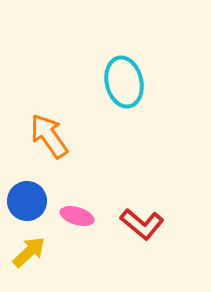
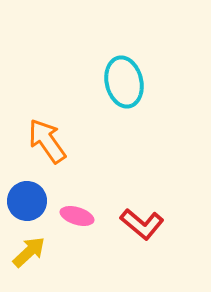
orange arrow: moved 2 px left, 5 px down
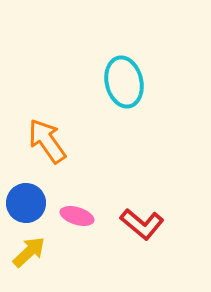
blue circle: moved 1 px left, 2 px down
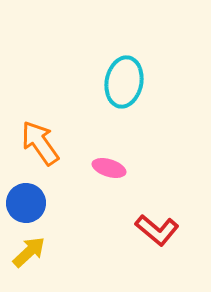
cyan ellipse: rotated 24 degrees clockwise
orange arrow: moved 7 px left, 2 px down
pink ellipse: moved 32 px right, 48 px up
red L-shape: moved 15 px right, 6 px down
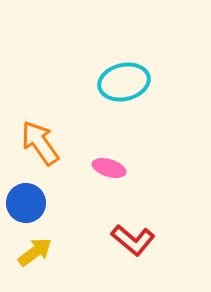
cyan ellipse: rotated 66 degrees clockwise
red L-shape: moved 24 px left, 10 px down
yellow arrow: moved 6 px right; rotated 6 degrees clockwise
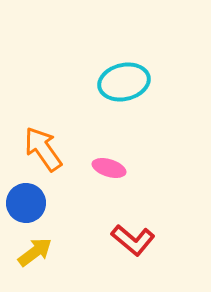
orange arrow: moved 3 px right, 6 px down
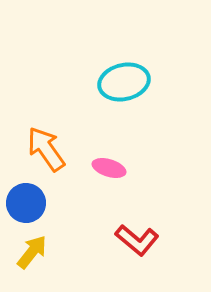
orange arrow: moved 3 px right
red L-shape: moved 4 px right
yellow arrow: moved 3 px left; rotated 15 degrees counterclockwise
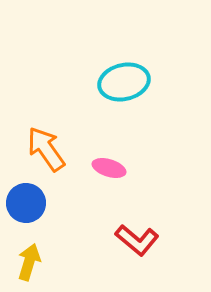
yellow arrow: moved 3 px left, 10 px down; rotated 21 degrees counterclockwise
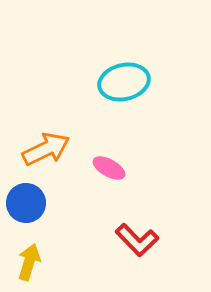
orange arrow: rotated 99 degrees clockwise
pink ellipse: rotated 12 degrees clockwise
red L-shape: rotated 6 degrees clockwise
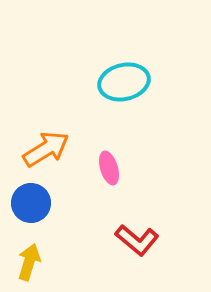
orange arrow: rotated 6 degrees counterclockwise
pink ellipse: rotated 44 degrees clockwise
blue circle: moved 5 px right
red L-shape: rotated 6 degrees counterclockwise
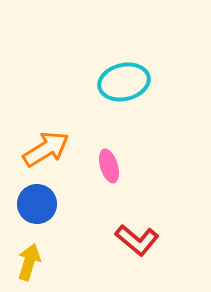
pink ellipse: moved 2 px up
blue circle: moved 6 px right, 1 px down
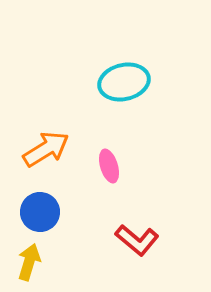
blue circle: moved 3 px right, 8 px down
